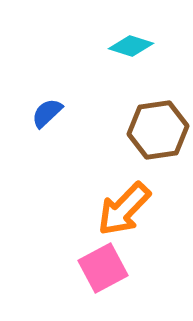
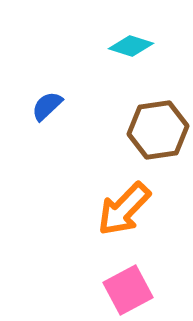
blue semicircle: moved 7 px up
pink square: moved 25 px right, 22 px down
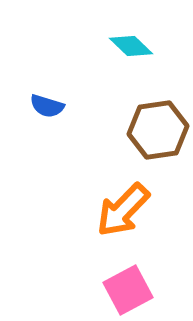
cyan diamond: rotated 27 degrees clockwise
blue semicircle: rotated 120 degrees counterclockwise
orange arrow: moved 1 px left, 1 px down
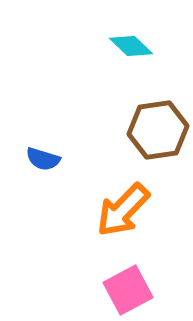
blue semicircle: moved 4 px left, 53 px down
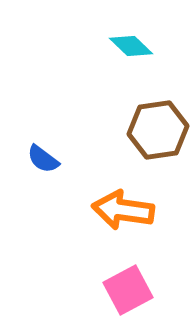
blue semicircle: rotated 20 degrees clockwise
orange arrow: rotated 54 degrees clockwise
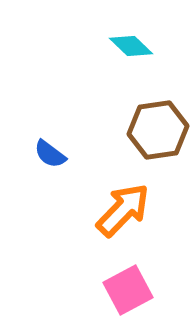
blue semicircle: moved 7 px right, 5 px up
orange arrow: rotated 126 degrees clockwise
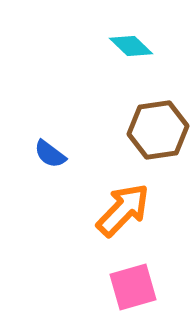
pink square: moved 5 px right, 3 px up; rotated 12 degrees clockwise
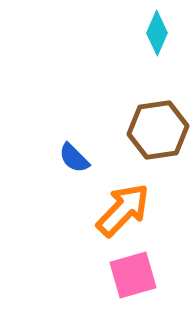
cyan diamond: moved 26 px right, 13 px up; rotated 69 degrees clockwise
blue semicircle: moved 24 px right, 4 px down; rotated 8 degrees clockwise
pink square: moved 12 px up
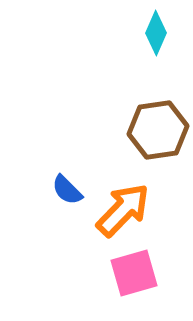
cyan diamond: moved 1 px left
blue semicircle: moved 7 px left, 32 px down
pink square: moved 1 px right, 2 px up
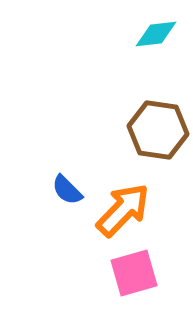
cyan diamond: moved 1 px down; rotated 60 degrees clockwise
brown hexagon: rotated 16 degrees clockwise
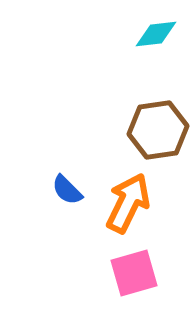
brown hexagon: rotated 16 degrees counterclockwise
orange arrow: moved 5 px right, 7 px up; rotated 18 degrees counterclockwise
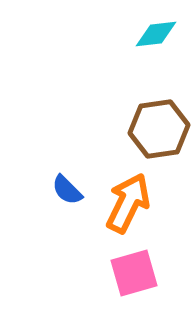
brown hexagon: moved 1 px right, 1 px up
